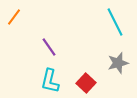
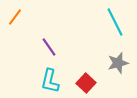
orange line: moved 1 px right
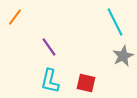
gray star: moved 5 px right, 7 px up; rotated 10 degrees counterclockwise
red square: rotated 30 degrees counterclockwise
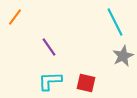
cyan L-shape: rotated 75 degrees clockwise
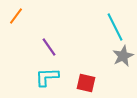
orange line: moved 1 px right, 1 px up
cyan line: moved 5 px down
cyan L-shape: moved 3 px left, 4 px up
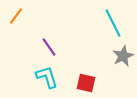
cyan line: moved 2 px left, 4 px up
cyan L-shape: rotated 75 degrees clockwise
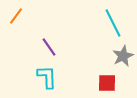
cyan L-shape: rotated 15 degrees clockwise
red square: moved 21 px right; rotated 12 degrees counterclockwise
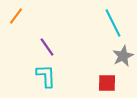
purple line: moved 2 px left
cyan L-shape: moved 1 px left, 1 px up
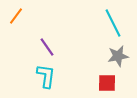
gray star: moved 5 px left; rotated 15 degrees clockwise
cyan L-shape: rotated 10 degrees clockwise
